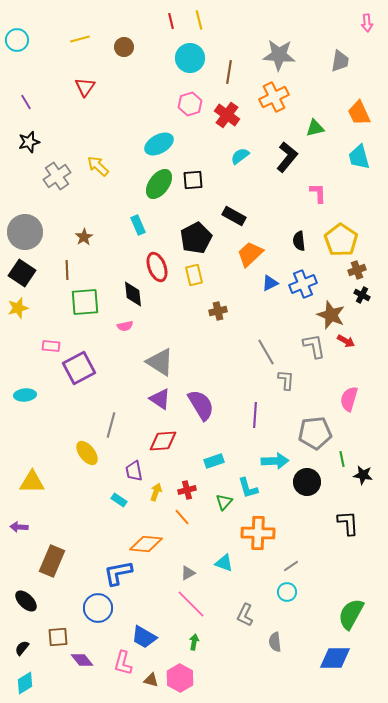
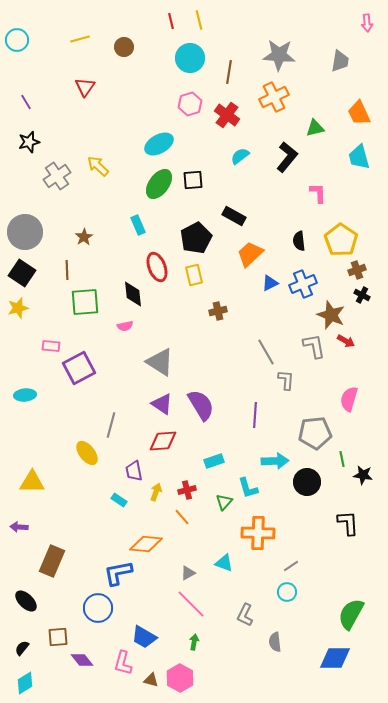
purple triangle at (160, 399): moved 2 px right, 5 px down
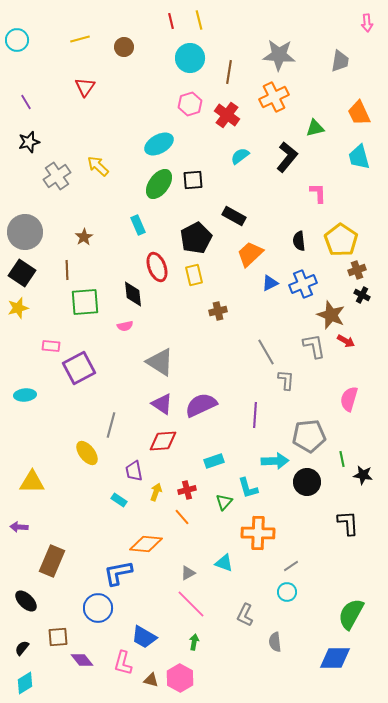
purple semicircle at (201, 405): rotated 84 degrees counterclockwise
gray pentagon at (315, 433): moved 6 px left, 3 px down
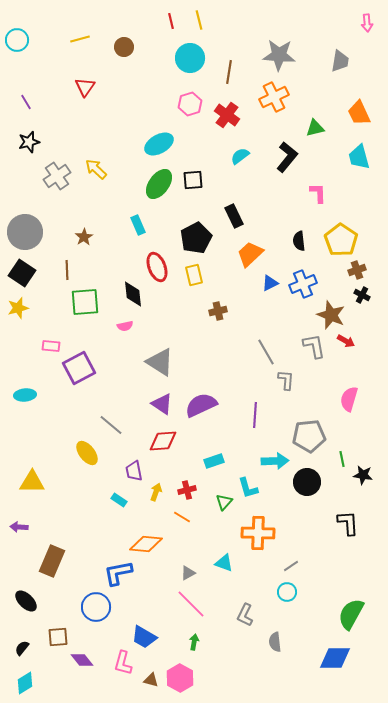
yellow arrow at (98, 166): moved 2 px left, 3 px down
black rectangle at (234, 216): rotated 35 degrees clockwise
gray line at (111, 425): rotated 65 degrees counterclockwise
orange line at (182, 517): rotated 18 degrees counterclockwise
blue circle at (98, 608): moved 2 px left, 1 px up
